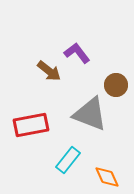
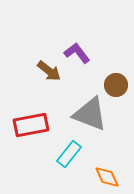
cyan rectangle: moved 1 px right, 6 px up
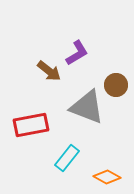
purple L-shape: rotated 96 degrees clockwise
gray triangle: moved 3 px left, 7 px up
cyan rectangle: moved 2 px left, 4 px down
orange diamond: rotated 36 degrees counterclockwise
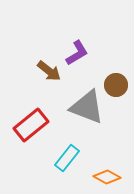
red rectangle: rotated 28 degrees counterclockwise
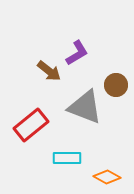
gray triangle: moved 2 px left
cyan rectangle: rotated 52 degrees clockwise
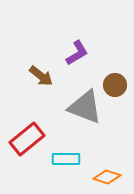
brown arrow: moved 8 px left, 5 px down
brown circle: moved 1 px left
red rectangle: moved 4 px left, 14 px down
cyan rectangle: moved 1 px left, 1 px down
orange diamond: rotated 12 degrees counterclockwise
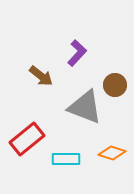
purple L-shape: rotated 16 degrees counterclockwise
orange diamond: moved 5 px right, 24 px up
